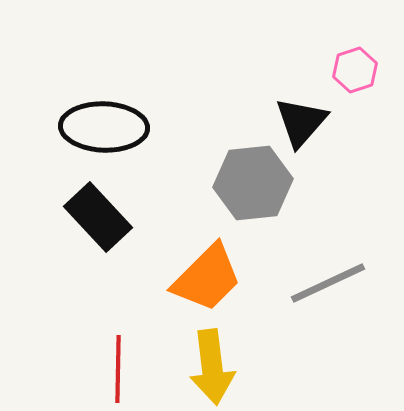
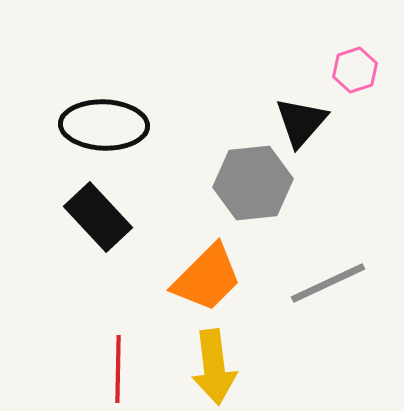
black ellipse: moved 2 px up
yellow arrow: moved 2 px right
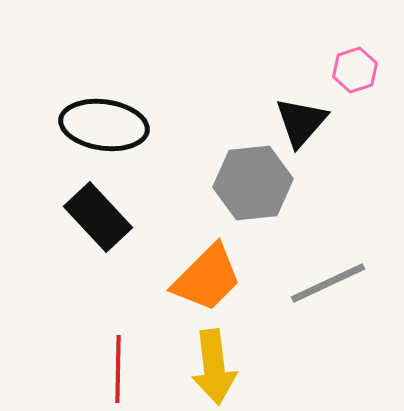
black ellipse: rotated 6 degrees clockwise
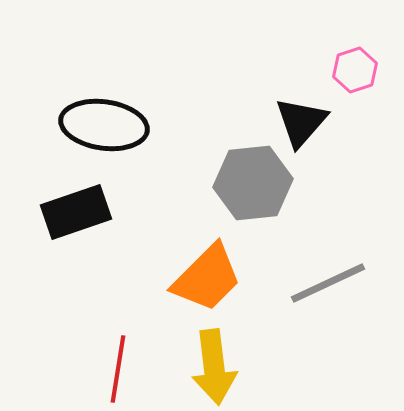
black rectangle: moved 22 px left, 5 px up; rotated 66 degrees counterclockwise
red line: rotated 8 degrees clockwise
